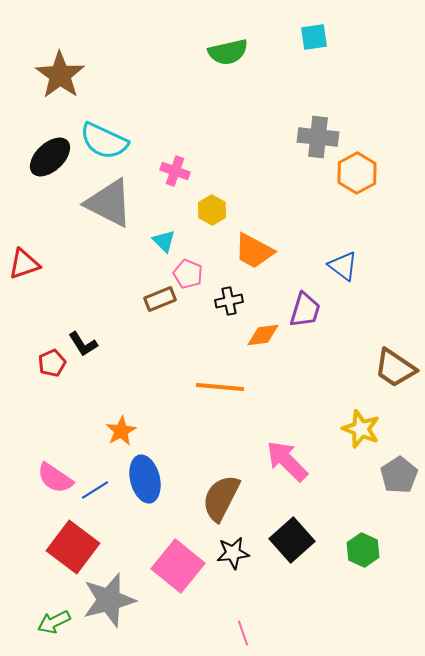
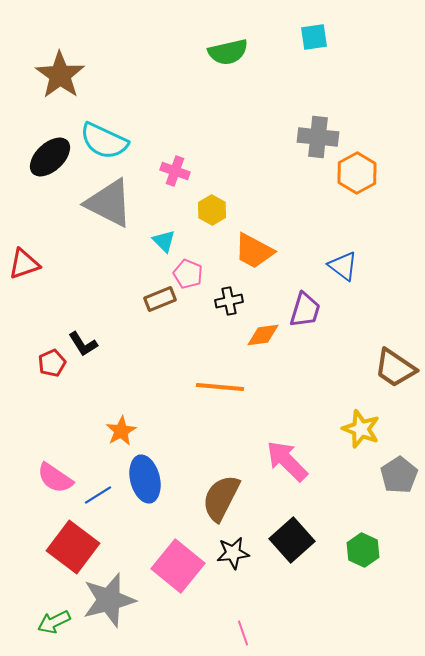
blue line: moved 3 px right, 5 px down
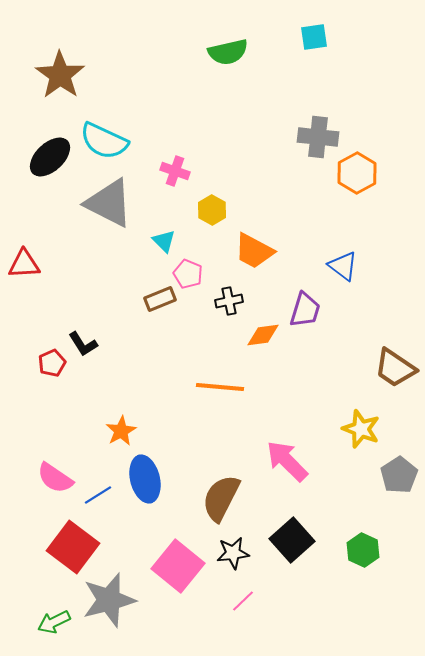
red triangle: rotated 16 degrees clockwise
pink line: moved 32 px up; rotated 65 degrees clockwise
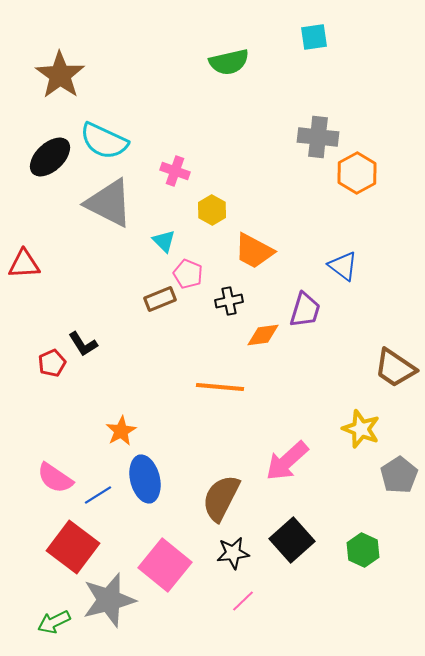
green semicircle: moved 1 px right, 10 px down
pink arrow: rotated 87 degrees counterclockwise
pink square: moved 13 px left, 1 px up
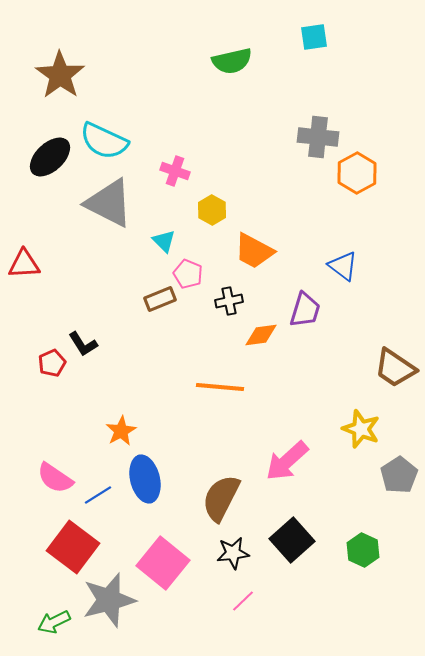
green semicircle: moved 3 px right, 1 px up
orange diamond: moved 2 px left
pink square: moved 2 px left, 2 px up
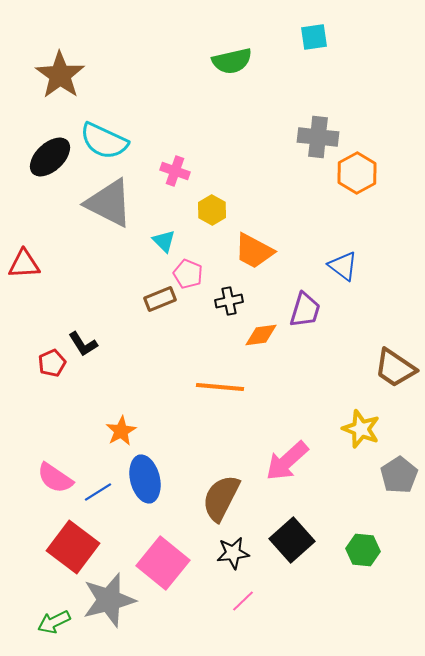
blue line: moved 3 px up
green hexagon: rotated 20 degrees counterclockwise
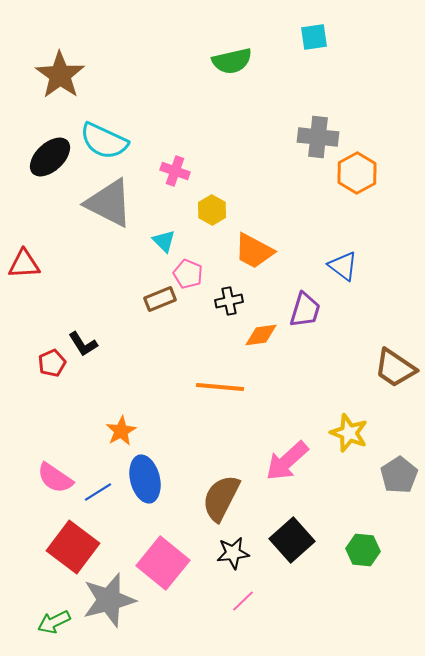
yellow star: moved 12 px left, 4 px down
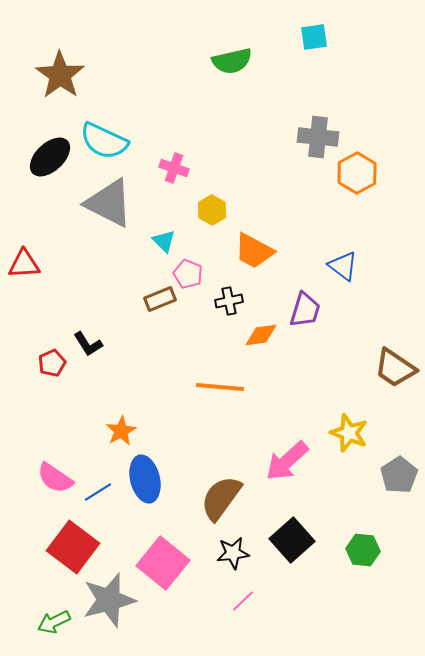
pink cross: moved 1 px left, 3 px up
black L-shape: moved 5 px right
brown semicircle: rotated 9 degrees clockwise
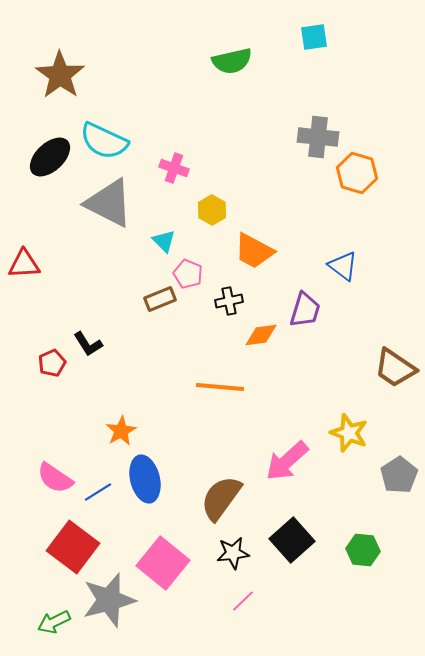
orange hexagon: rotated 15 degrees counterclockwise
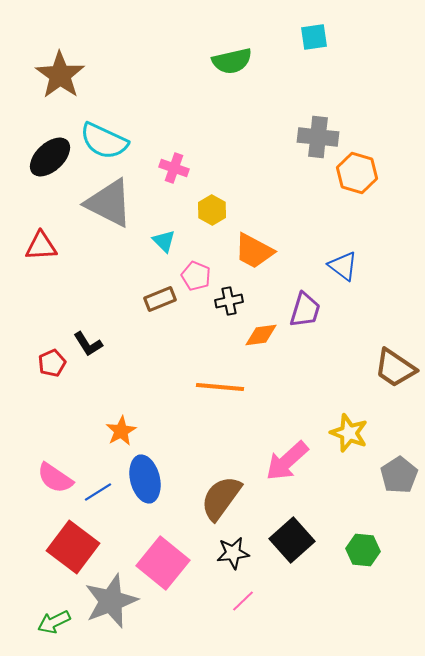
red triangle: moved 17 px right, 18 px up
pink pentagon: moved 8 px right, 2 px down
gray star: moved 2 px right, 1 px down; rotated 6 degrees counterclockwise
